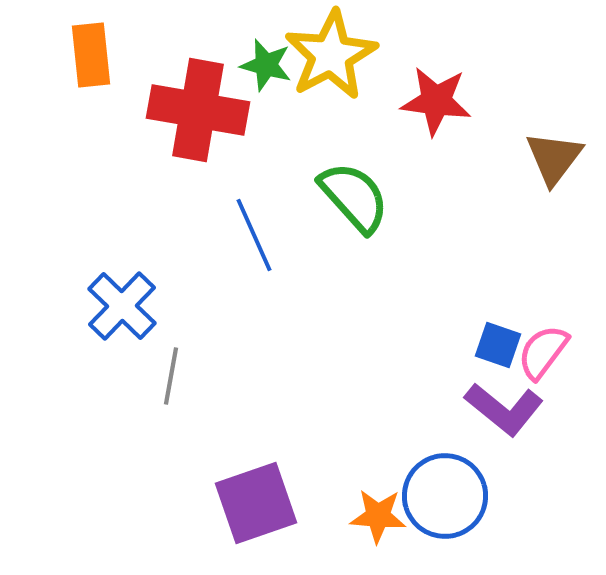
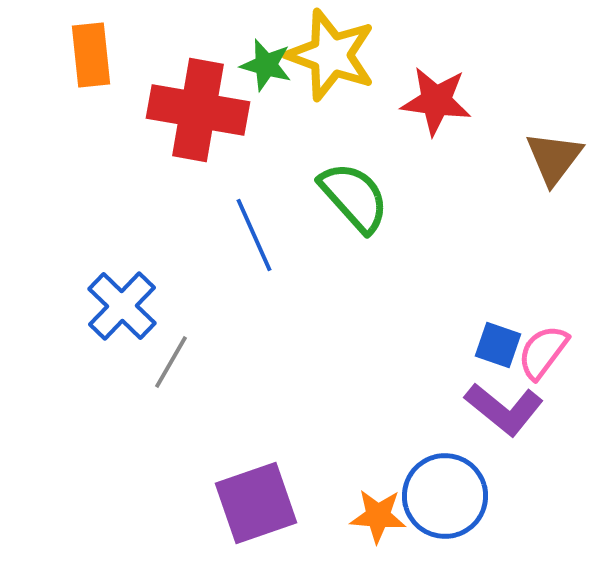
yellow star: rotated 24 degrees counterclockwise
gray line: moved 14 px up; rotated 20 degrees clockwise
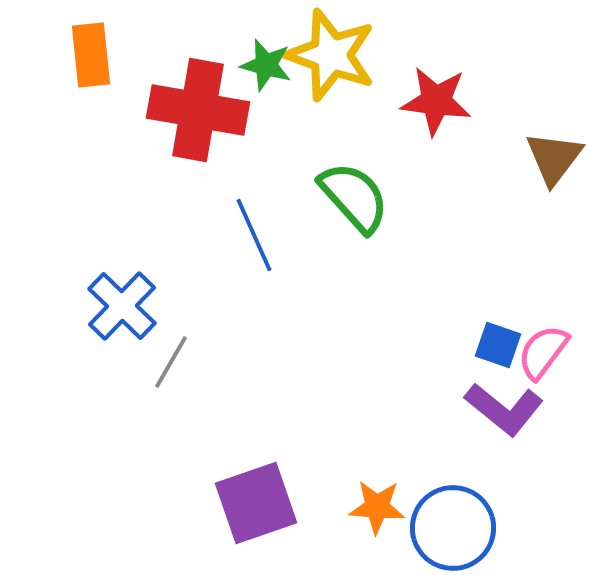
blue circle: moved 8 px right, 32 px down
orange star: moved 1 px left, 9 px up
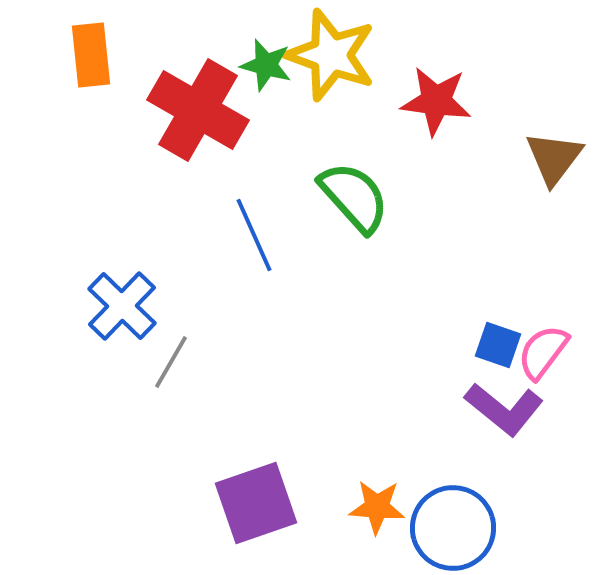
red cross: rotated 20 degrees clockwise
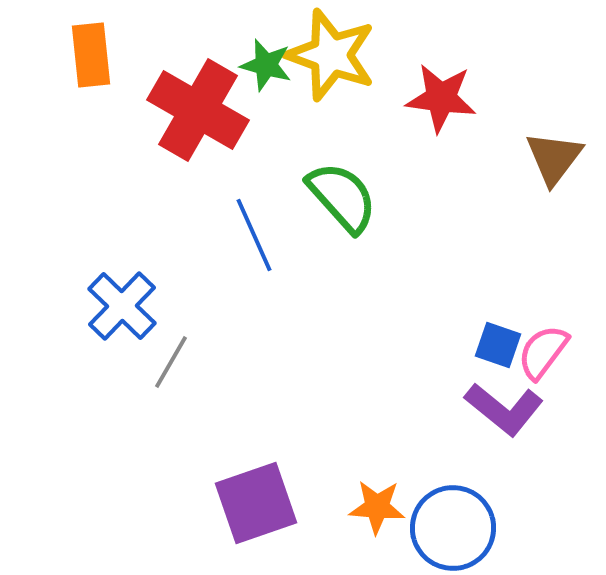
red star: moved 5 px right, 3 px up
green semicircle: moved 12 px left
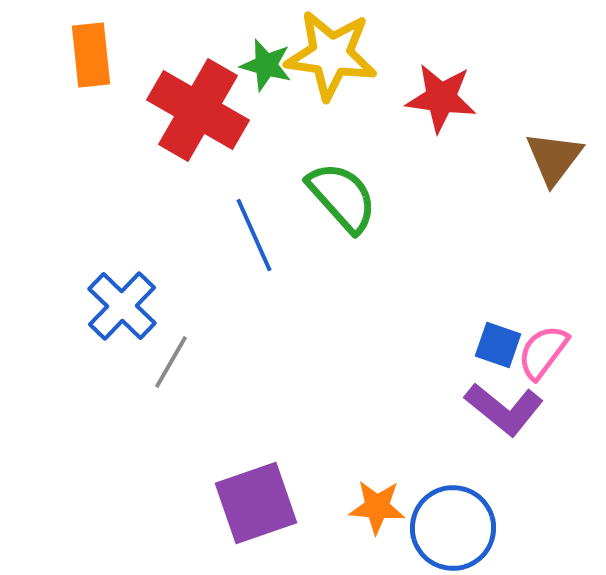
yellow star: rotated 12 degrees counterclockwise
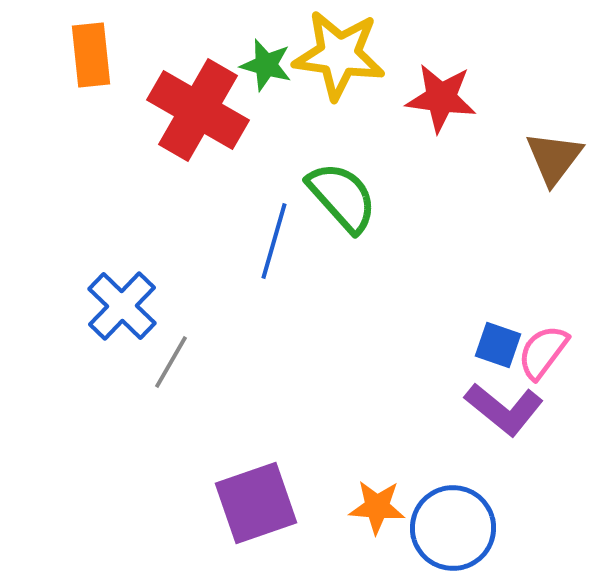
yellow star: moved 8 px right
blue line: moved 20 px right, 6 px down; rotated 40 degrees clockwise
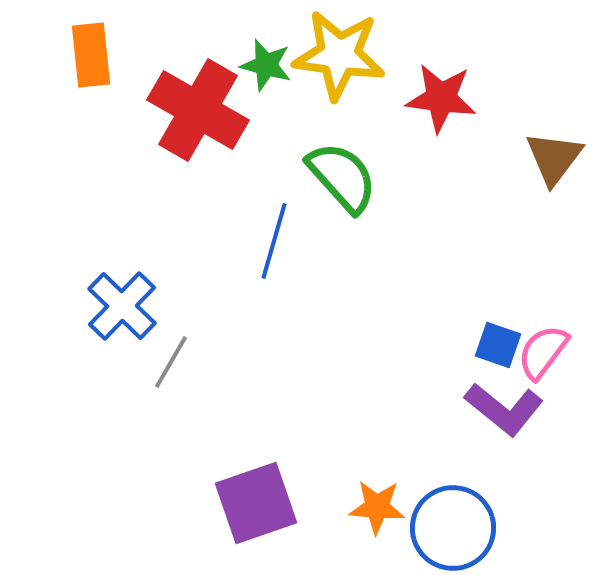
green semicircle: moved 20 px up
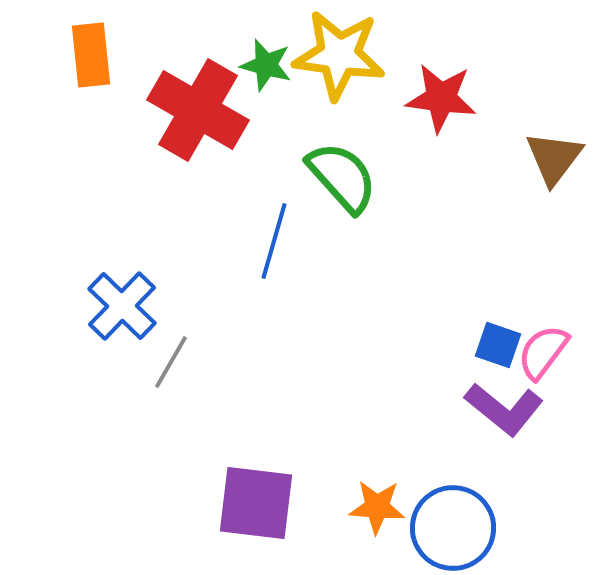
purple square: rotated 26 degrees clockwise
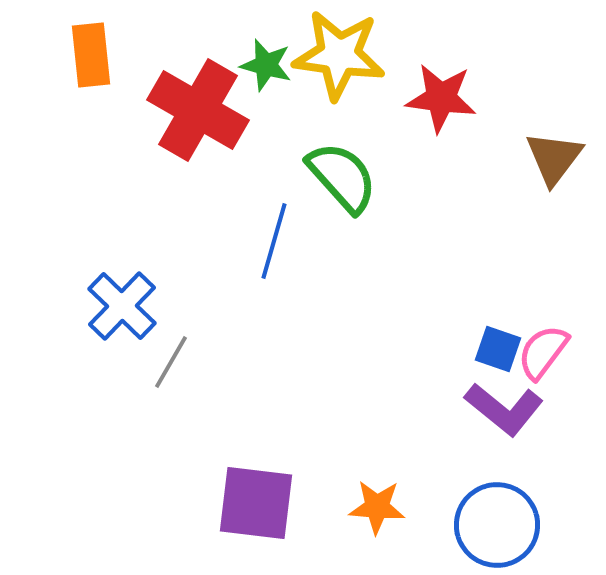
blue square: moved 4 px down
blue circle: moved 44 px right, 3 px up
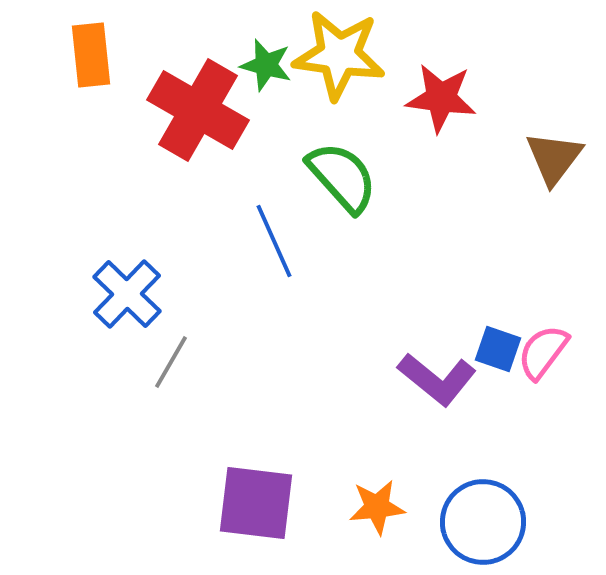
blue line: rotated 40 degrees counterclockwise
blue cross: moved 5 px right, 12 px up
purple L-shape: moved 67 px left, 30 px up
orange star: rotated 10 degrees counterclockwise
blue circle: moved 14 px left, 3 px up
